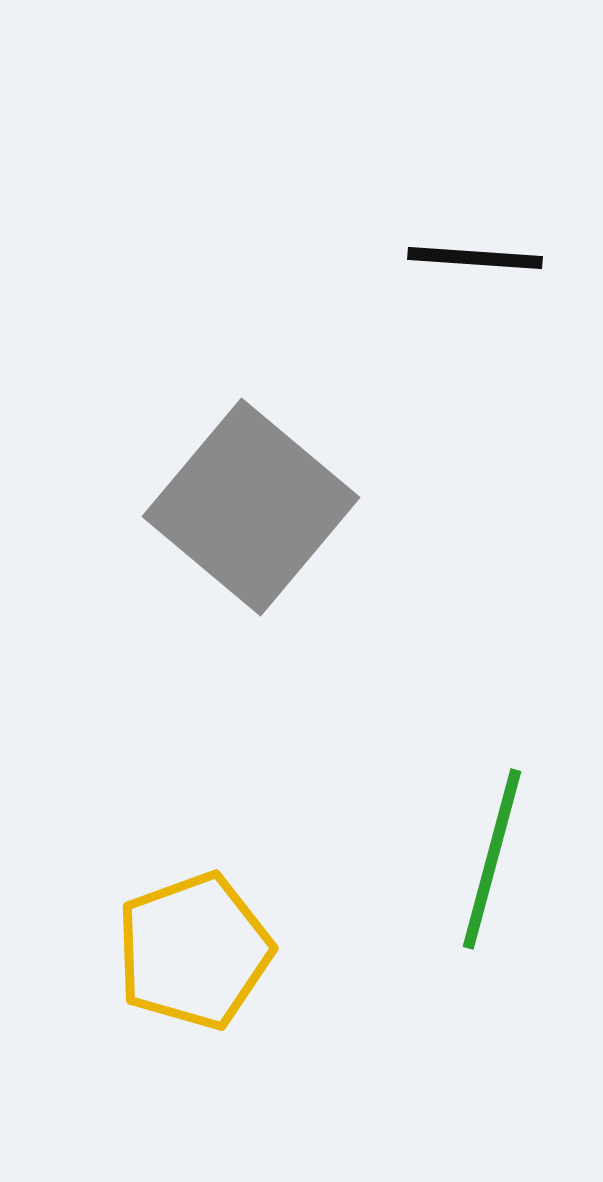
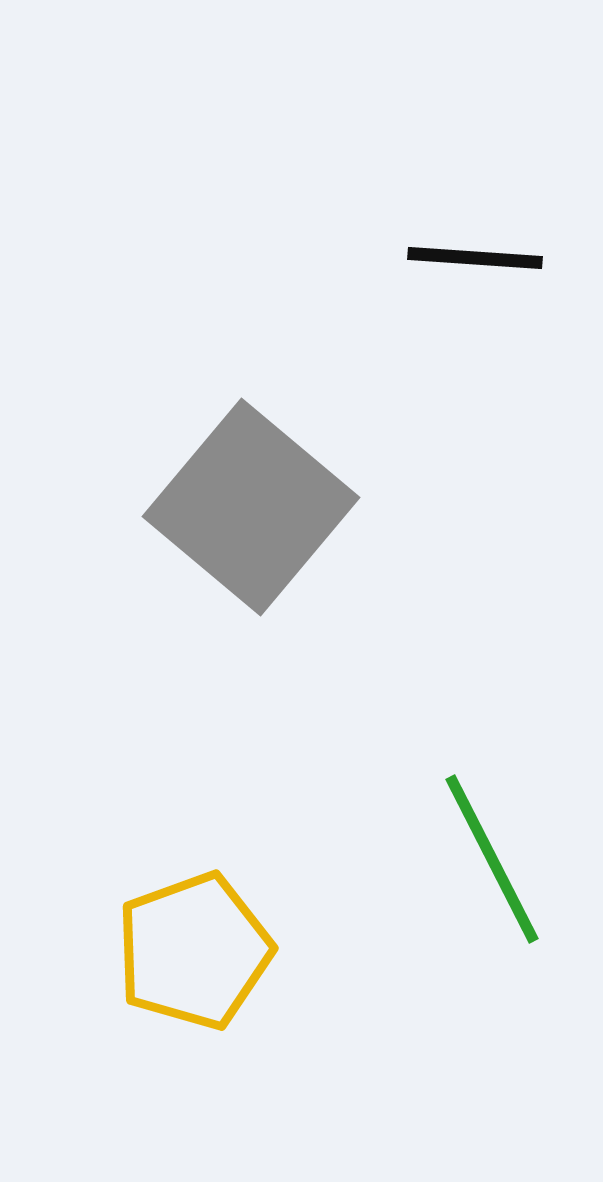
green line: rotated 42 degrees counterclockwise
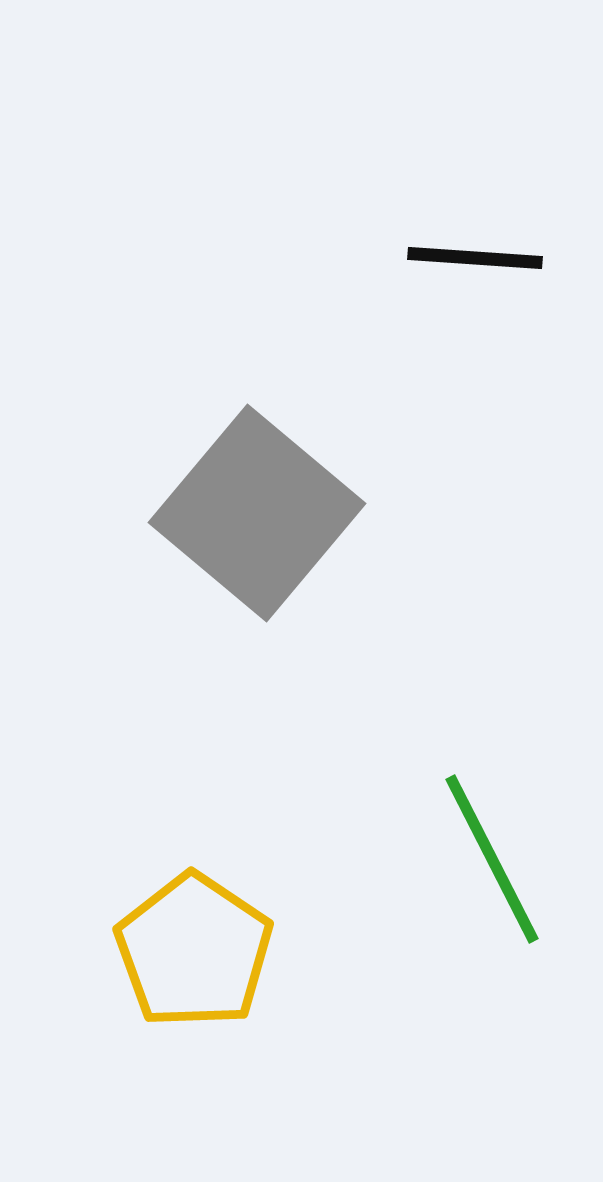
gray square: moved 6 px right, 6 px down
yellow pentagon: rotated 18 degrees counterclockwise
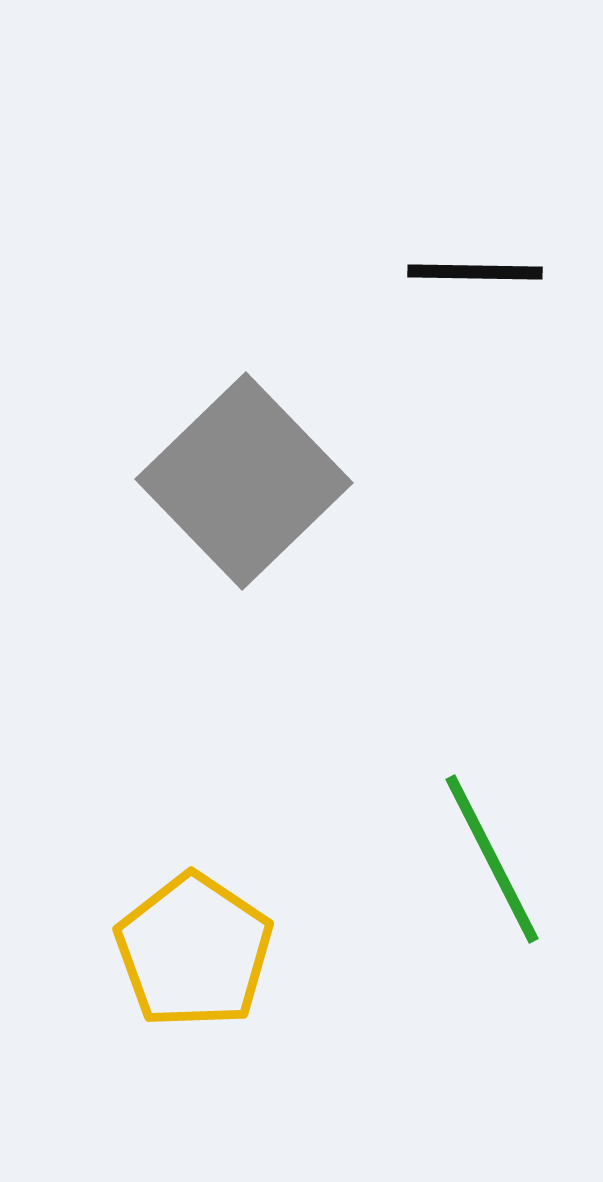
black line: moved 14 px down; rotated 3 degrees counterclockwise
gray square: moved 13 px left, 32 px up; rotated 6 degrees clockwise
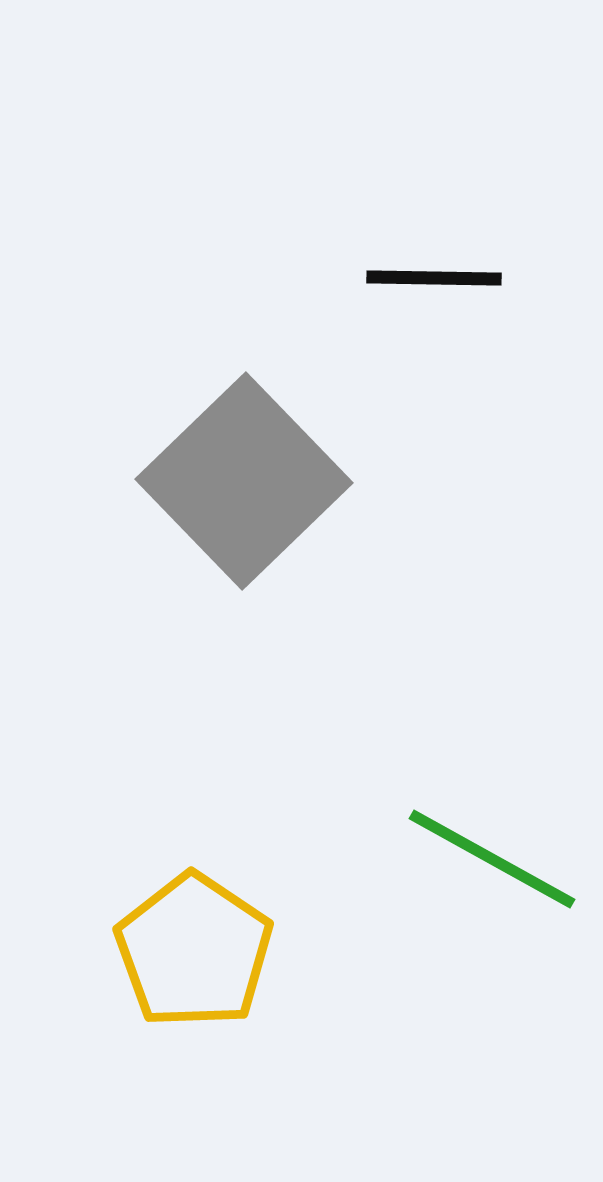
black line: moved 41 px left, 6 px down
green line: rotated 34 degrees counterclockwise
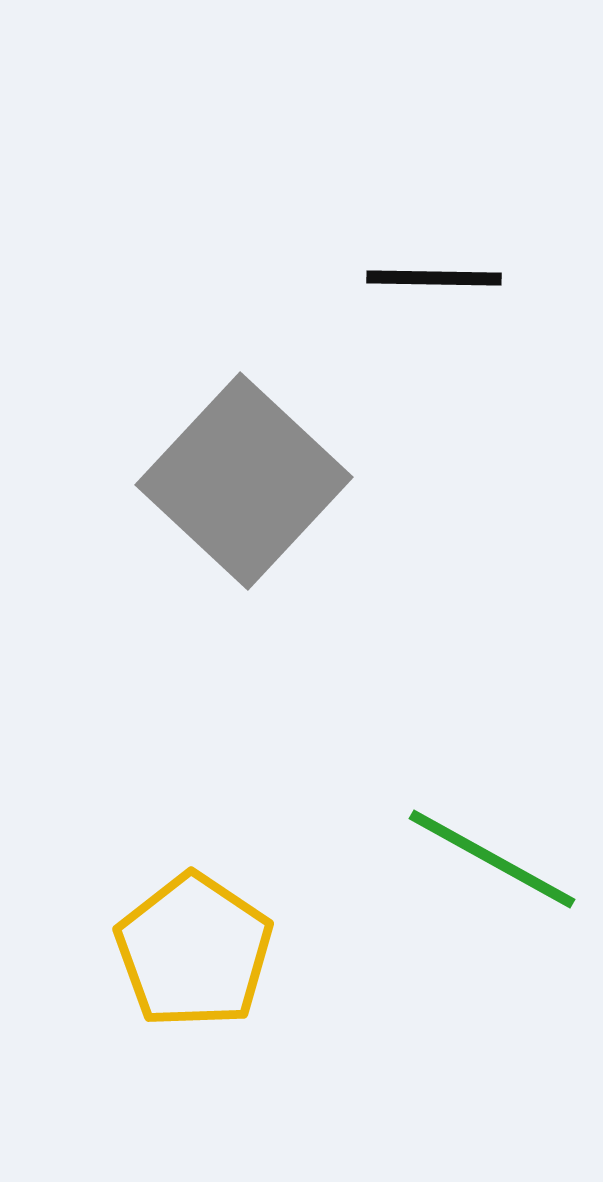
gray square: rotated 3 degrees counterclockwise
